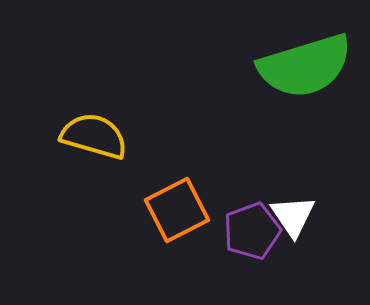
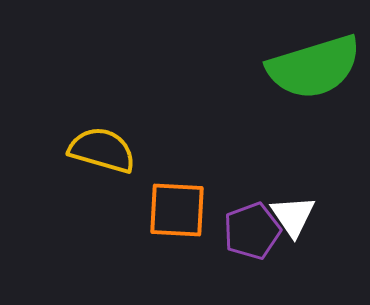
green semicircle: moved 9 px right, 1 px down
yellow semicircle: moved 8 px right, 14 px down
orange square: rotated 30 degrees clockwise
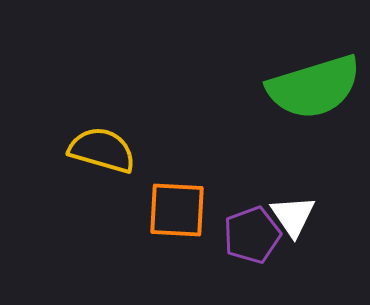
green semicircle: moved 20 px down
purple pentagon: moved 4 px down
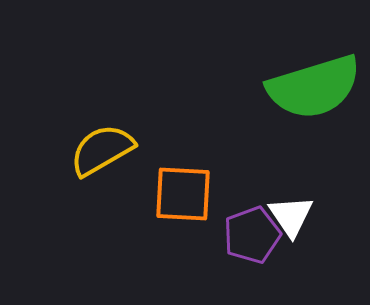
yellow semicircle: rotated 46 degrees counterclockwise
orange square: moved 6 px right, 16 px up
white triangle: moved 2 px left
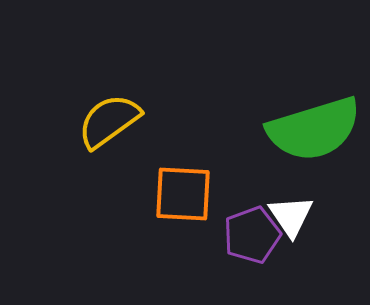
green semicircle: moved 42 px down
yellow semicircle: moved 7 px right, 29 px up; rotated 6 degrees counterclockwise
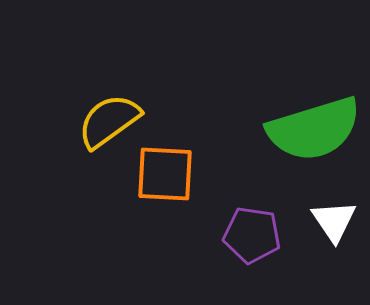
orange square: moved 18 px left, 20 px up
white triangle: moved 43 px right, 5 px down
purple pentagon: rotated 28 degrees clockwise
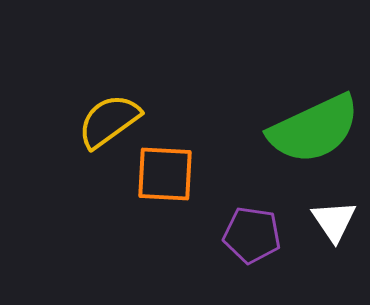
green semicircle: rotated 8 degrees counterclockwise
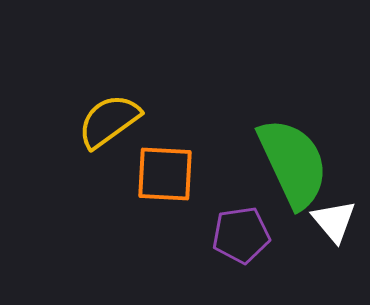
green semicircle: moved 21 px left, 34 px down; rotated 90 degrees counterclockwise
white triangle: rotated 6 degrees counterclockwise
purple pentagon: moved 11 px left; rotated 16 degrees counterclockwise
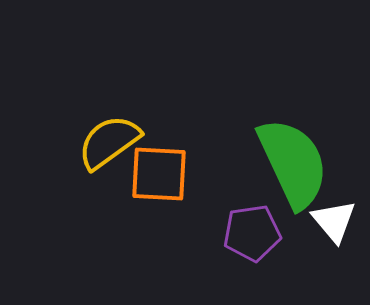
yellow semicircle: moved 21 px down
orange square: moved 6 px left
purple pentagon: moved 11 px right, 2 px up
